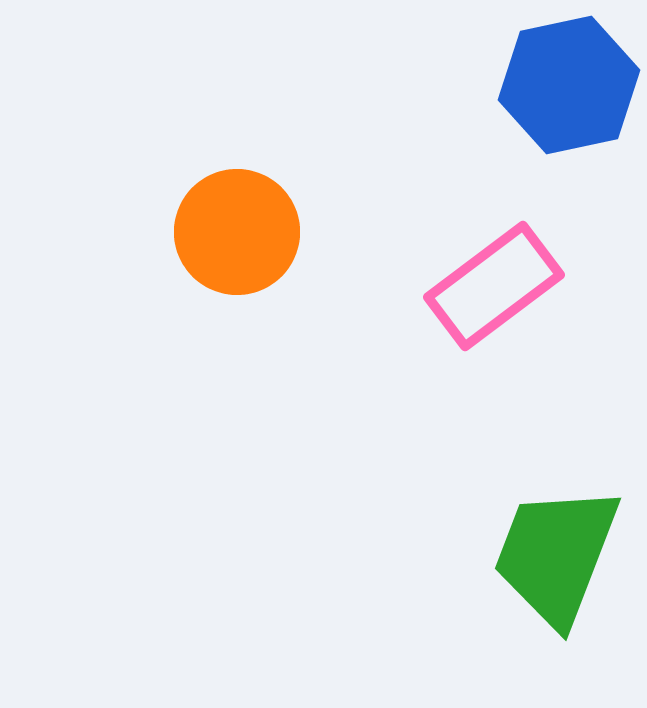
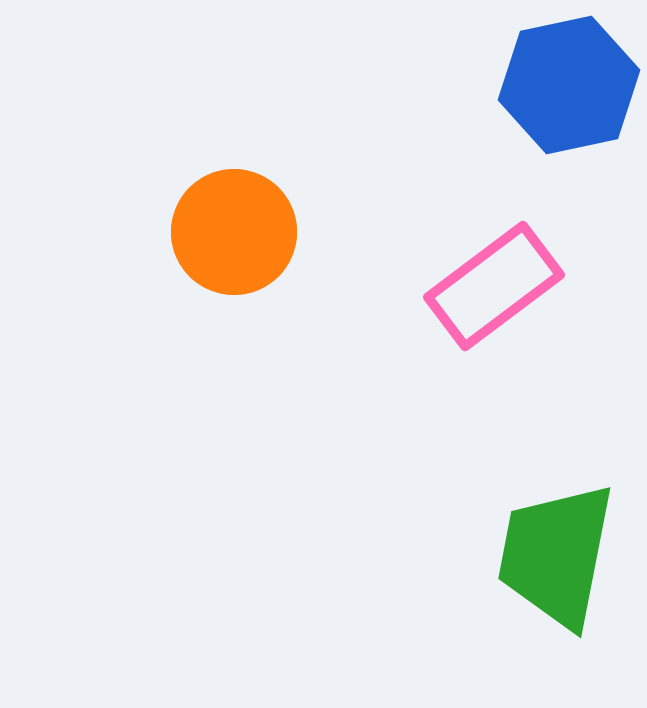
orange circle: moved 3 px left
green trapezoid: rotated 10 degrees counterclockwise
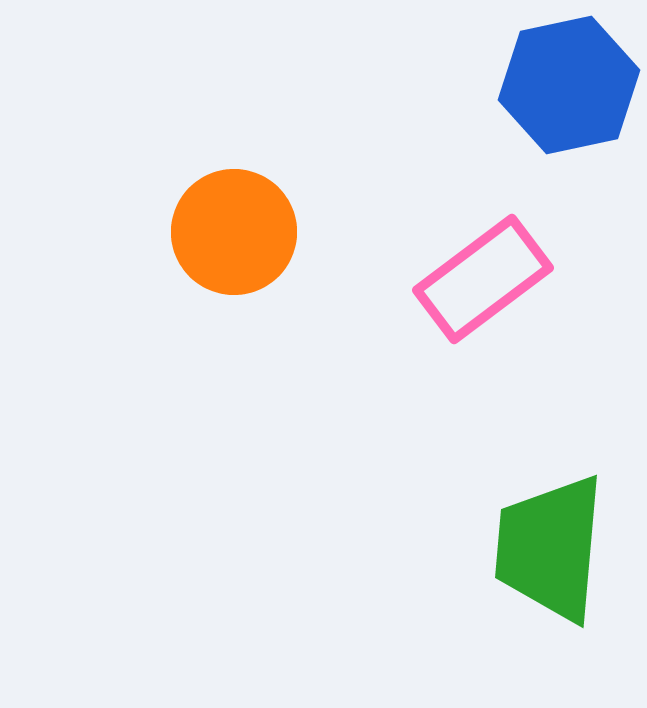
pink rectangle: moved 11 px left, 7 px up
green trapezoid: moved 6 px left, 7 px up; rotated 6 degrees counterclockwise
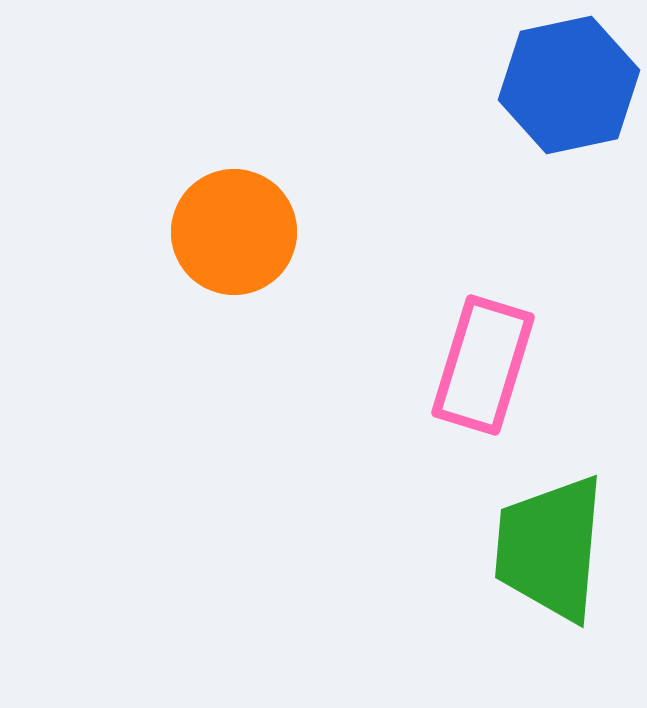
pink rectangle: moved 86 px down; rotated 36 degrees counterclockwise
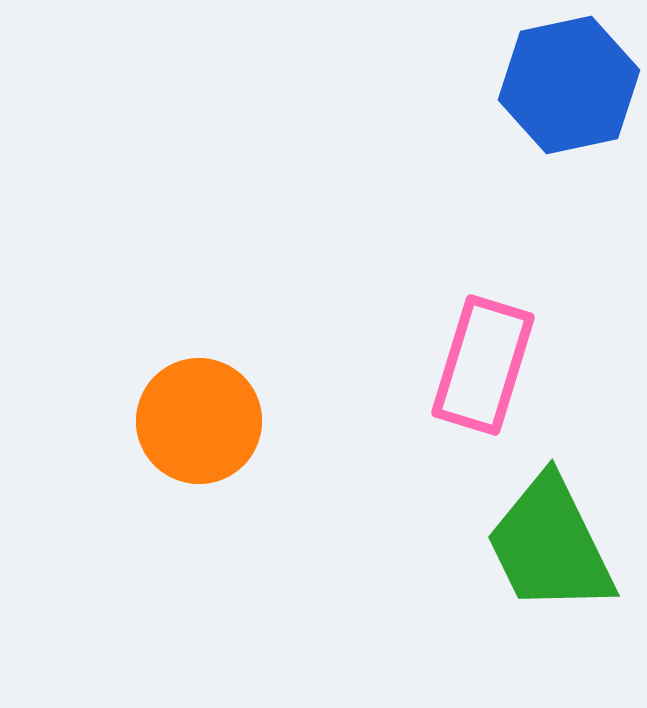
orange circle: moved 35 px left, 189 px down
green trapezoid: moved 3 px up; rotated 31 degrees counterclockwise
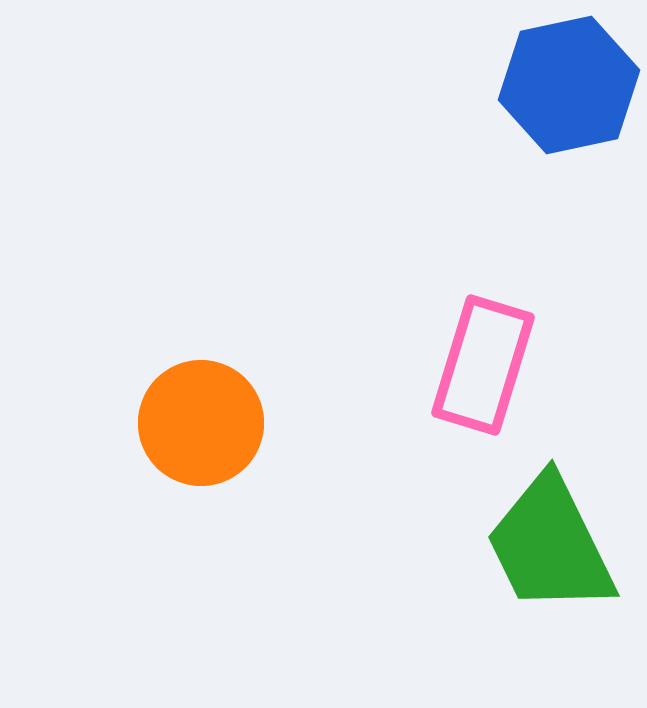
orange circle: moved 2 px right, 2 px down
